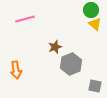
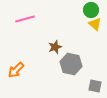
gray hexagon: rotated 25 degrees counterclockwise
orange arrow: rotated 54 degrees clockwise
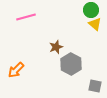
pink line: moved 1 px right, 2 px up
brown star: moved 1 px right
gray hexagon: rotated 15 degrees clockwise
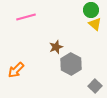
gray square: rotated 32 degrees clockwise
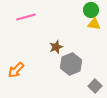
yellow triangle: moved 1 px left; rotated 32 degrees counterclockwise
gray hexagon: rotated 10 degrees clockwise
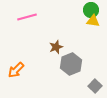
pink line: moved 1 px right
yellow triangle: moved 1 px left, 3 px up
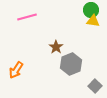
brown star: rotated 16 degrees counterclockwise
orange arrow: rotated 12 degrees counterclockwise
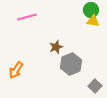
brown star: rotated 16 degrees clockwise
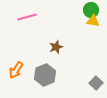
gray hexagon: moved 26 px left, 11 px down
gray square: moved 1 px right, 3 px up
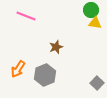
pink line: moved 1 px left, 1 px up; rotated 36 degrees clockwise
yellow triangle: moved 2 px right, 2 px down
orange arrow: moved 2 px right, 1 px up
gray square: moved 1 px right
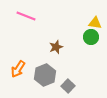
green circle: moved 27 px down
gray square: moved 29 px left, 3 px down
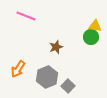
yellow triangle: moved 3 px down
gray hexagon: moved 2 px right, 2 px down
